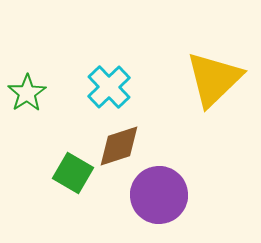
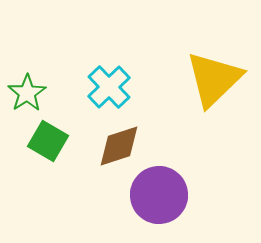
green square: moved 25 px left, 32 px up
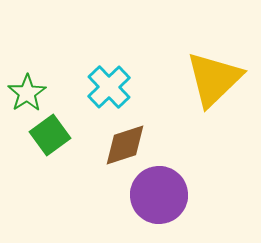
green square: moved 2 px right, 6 px up; rotated 24 degrees clockwise
brown diamond: moved 6 px right, 1 px up
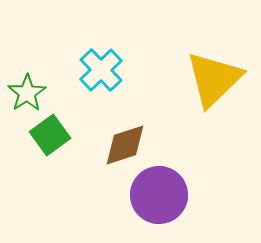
cyan cross: moved 8 px left, 17 px up
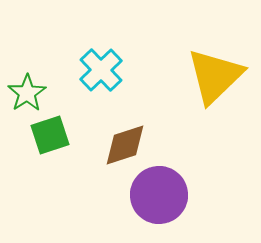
yellow triangle: moved 1 px right, 3 px up
green square: rotated 18 degrees clockwise
